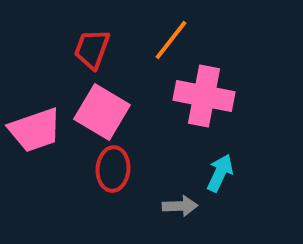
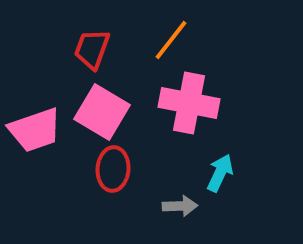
pink cross: moved 15 px left, 7 px down
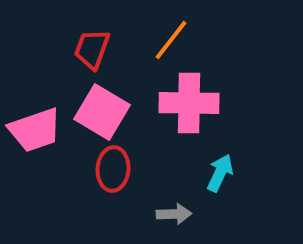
pink cross: rotated 10 degrees counterclockwise
gray arrow: moved 6 px left, 8 px down
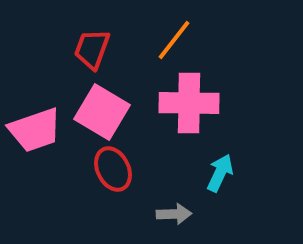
orange line: moved 3 px right
red ellipse: rotated 30 degrees counterclockwise
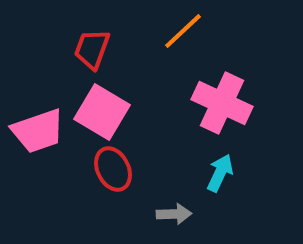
orange line: moved 9 px right, 9 px up; rotated 9 degrees clockwise
pink cross: moved 33 px right; rotated 24 degrees clockwise
pink trapezoid: moved 3 px right, 1 px down
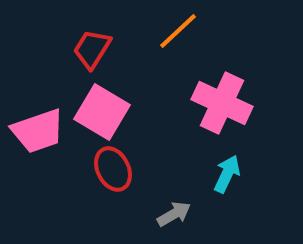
orange line: moved 5 px left
red trapezoid: rotated 12 degrees clockwise
cyan arrow: moved 7 px right, 1 px down
gray arrow: rotated 28 degrees counterclockwise
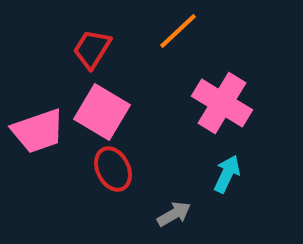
pink cross: rotated 6 degrees clockwise
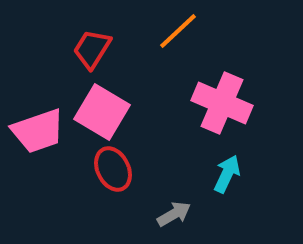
pink cross: rotated 8 degrees counterclockwise
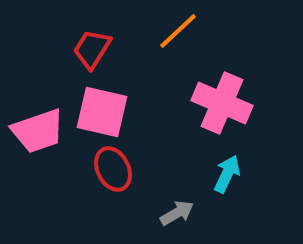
pink square: rotated 18 degrees counterclockwise
gray arrow: moved 3 px right, 1 px up
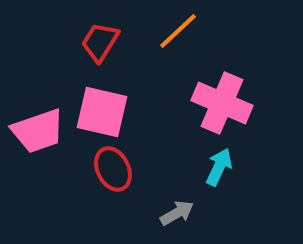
red trapezoid: moved 8 px right, 7 px up
cyan arrow: moved 8 px left, 7 px up
